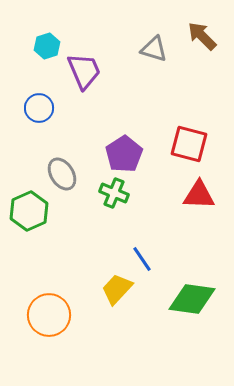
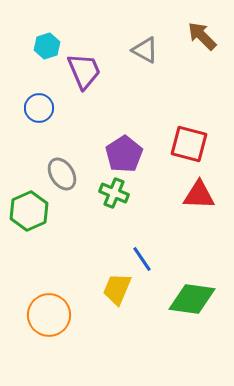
gray triangle: moved 9 px left, 1 px down; rotated 12 degrees clockwise
yellow trapezoid: rotated 20 degrees counterclockwise
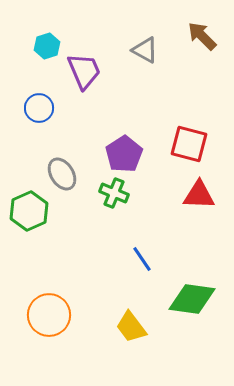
yellow trapezoid: moved 14 px right, 38 px down; rotated 60 degrees counterclockwise
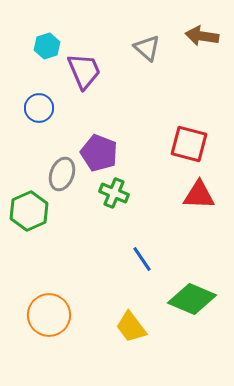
brown arrow: rotated 36 degrees counterclockwise
gray triangle: moved 2 px right, 2 px up; rotated 12 degrees clockwise
purple pentagon: moved 25 px left, 1 px up; rotated 18 degrees counterclockwise
gray ellipse: rotated 52 degrees clockwise
green diamond: rotated 15 degrees clockwise
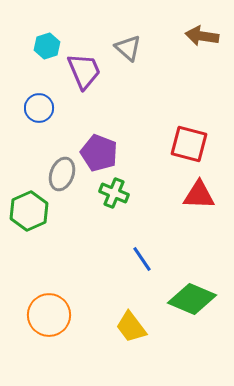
gray triangle: moved 19 px left
